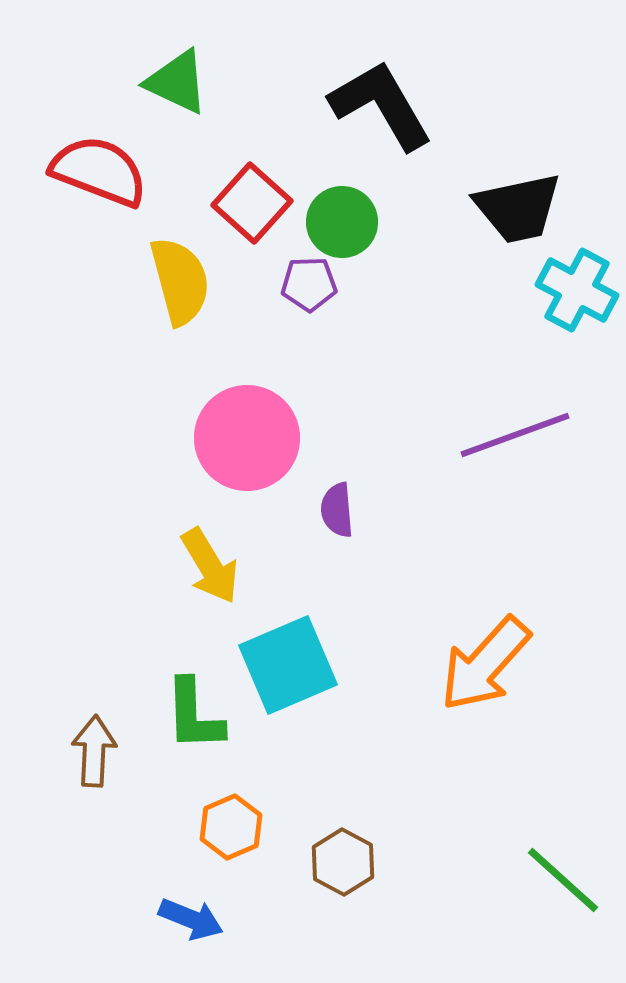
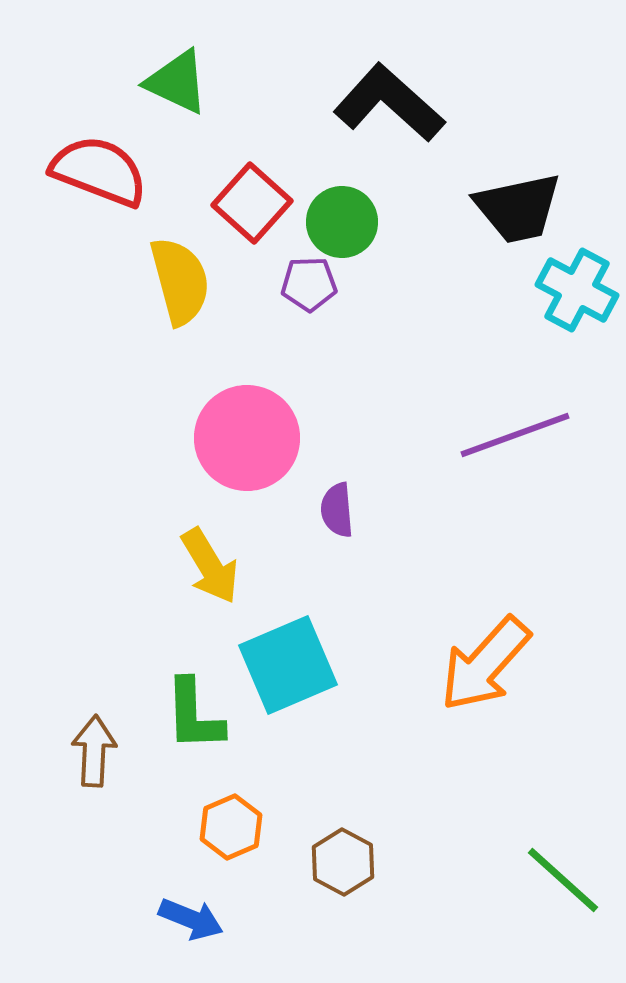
black L-shape: moved 8 px right, 2 px up; rotated 18 degrees counterclockwise
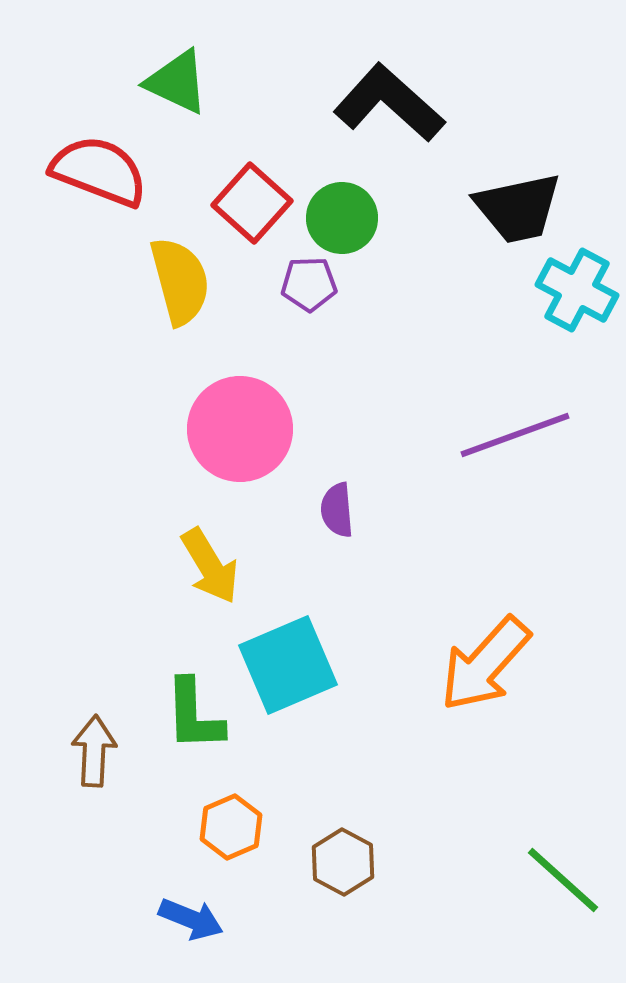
green circle: moved 4 px up
pink circle: moved 7 px left, 9 px up
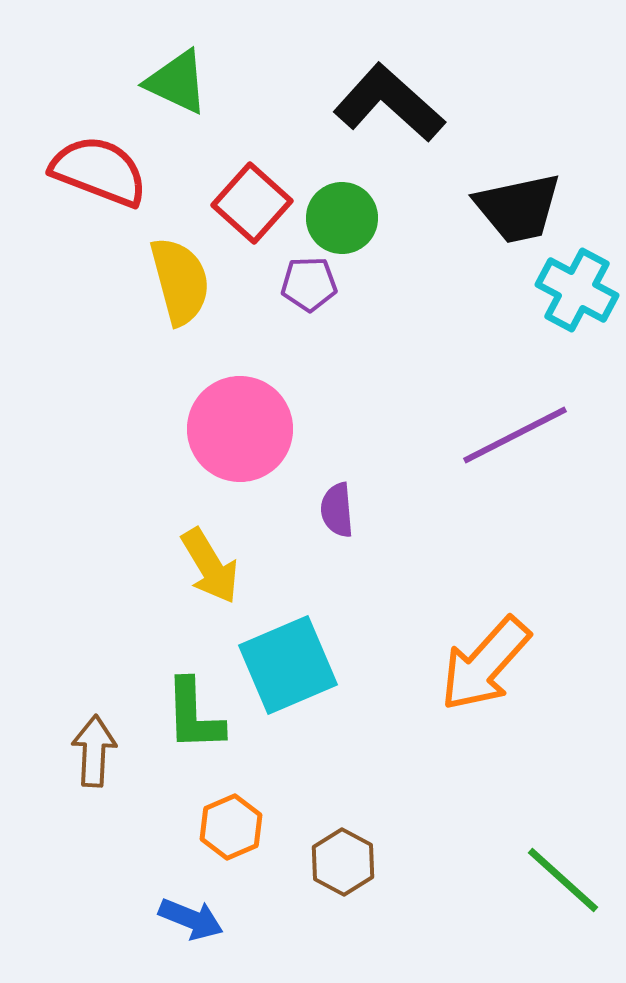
purple line: rotated 7 degrees counterclockwise
